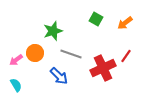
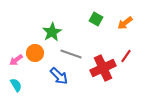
green star: moved 1 px left, 1 px down; rotated 12 degrees counterclockwise
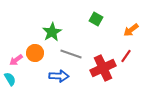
orange arrow: moved 6 px right, 7 px down
blue arrow: rotated 42 degrees counterclockwise
cyan semicircle: moved 6 px left, 6 px up
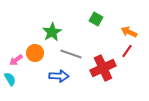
orange arrow: moved 2 px left, 2 px down; rotated 63 degrees clockwise
red line: moved 1 px right, 5 px up
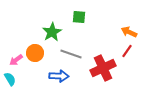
green square: moved 17 px left, 2 px up; rotated 24 degrees counterclockwise
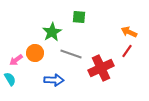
red cross: moved 2 px left
blue arrow: moved 5 px left, 4 px down
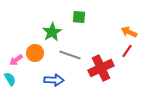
gray line: moved 1 px left, 1 px down
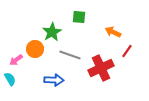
orange arrow: moved 16 px left
orange circle: moved 4 px up
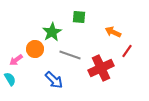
blue arrow: rotated 42 degrees clockwise
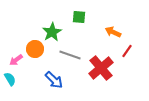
red cross: rotated 15 degrees counterclockwise
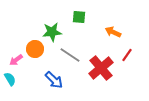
green star: rotated 24 degrees clockwise
red line: moved 4 px down
gray line: rotated 15 degrees clockwise
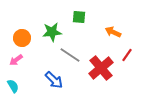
orange circle: moved 13 px left, 11 px up
cyan semicircle: moved 3 px right, 7 px down
